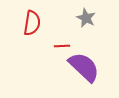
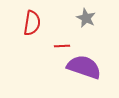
purple semicircle: rotated 24 degrees counterclockwise
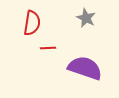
red line: moved 14 px left, 2 px down
purple semicircle: moved 1 px right, 1 px down
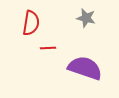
gray star: rotated 12 degrees counterclockwise
red semicircle: moved 1 px left
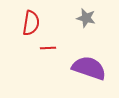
purple semicircle: moved 4 px right
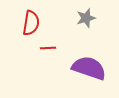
gray star: rotated 30 degrees counterclockwise
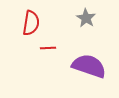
gray star: rotated 24 degrees counterclockwise
purple semicircle: moved 2 px up
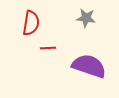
gray star: rotated 24 degrees counterclockwise
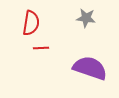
red line: moved 7 px left
purple semicircle: moved 1 px right, 2 px down
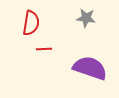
red line: moved 3 px right, 1 px down
